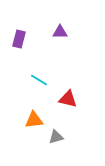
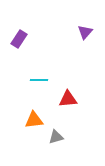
purple triangle: moved 25 px right; rotated 49 degrees counterclockwise
purple rectangle: rotated 18 degrees clockwise
cyan line: rotated 30 degrees counterclockwise
red triangle: rotated 18 degrees counterclockwise
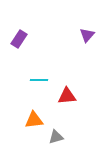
purple triangle: moved 2 px right, 3 px down
red triangle: moved 1 px left, 3 px up
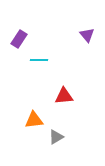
purple triangle: rotated 21 degrees counterclockwise
cyan line: moved 20 px up
red triangle: moved 3 px left
gray triangle: rotated 14 degrees counterclockwise
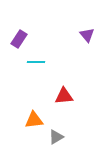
cyan line: moved 3 px left, 2 px down
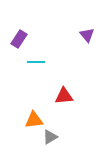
gray triangle: moved 6 px left
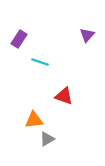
purple triangle: rotated 21 degrees clockwise
cyan line: moved 4 px right; rotated 18 degrees clockwise
red triangle: rotated 24 degrees clockwise
gray triangle: moved 3 px left, 2 px down
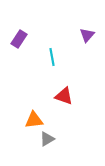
cyan line: moved 12 px right, 5 px up; rotated 60 degrees clockwise
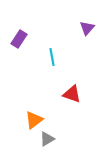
purple triangle: moved 7 px up
red triangle: moved 8 px right, 2 px up
orange triangle: rotated 30 degrees counterclockwise
